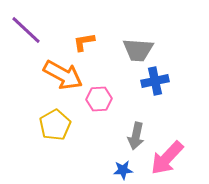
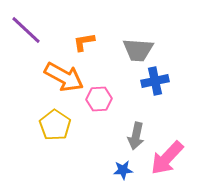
orange arrow: moved 1 px right, 2 px down
yellow pentagon: rotated 8 degrees counterclockwise
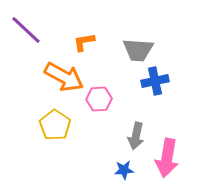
pink arrow: rotated 33 degrees counterclockwise
blue star: moved 1 px right
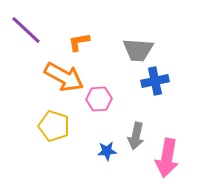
orange L-shape: moved 5 px left
yellow pentagon: moved 1 px left, 1 px down; rotated 16 degrees counterclockwise
blue star: moved 17 px left, 19 px up
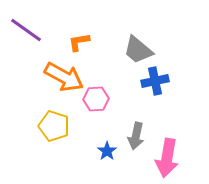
purple line: rotated 8 degrees counterclockwise
gray trapezoid: rotated 36 degrees clockwise
pink hexagon: moved 3 px left
blue star: rotated 30 degrees counterclockwise
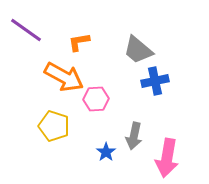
gray arrow: moved 2 px left
blue star: moved 1 px left, 1 px down
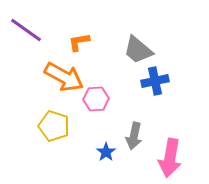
pink arrow: moved 3 px right
